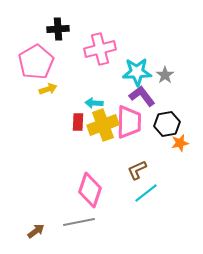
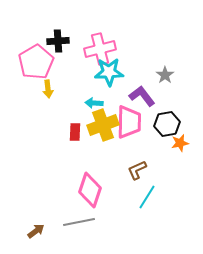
black cross: moved 12 px down
cyan star: moved 28 px left
yellow arrow: rotated 102 degrees clockwise
red rectangle: moved 3 px left, 10 px down
cyan line: moved 1 px right, 4 px down; rotated 20 degrees counterclockwise
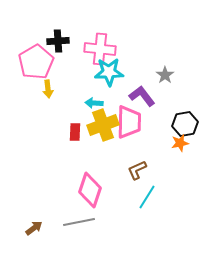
pink cross: rotated 20 degrees clockwise
black hexagon: moved 18 px right
brown arrow: moved 2 px left, 3 px up
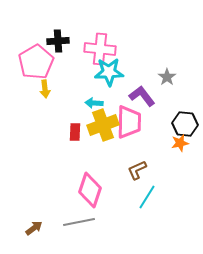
gray star: moved 2 px right, 2 px down
yellow arrow: moved 3 px left
black hexagon: rotated 15 degrees clockwise
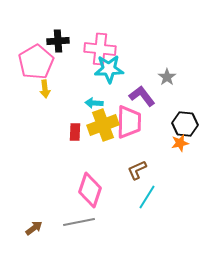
cyan star: moved 3 px up
